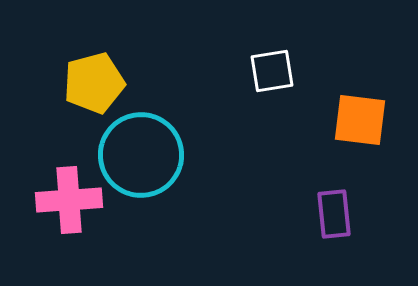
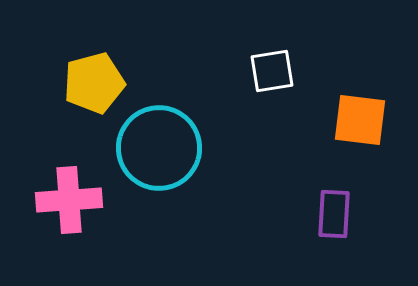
cyan circle: moved 18 px right, 7 px up
purple rectangle: rotated 9 degrees clockwise
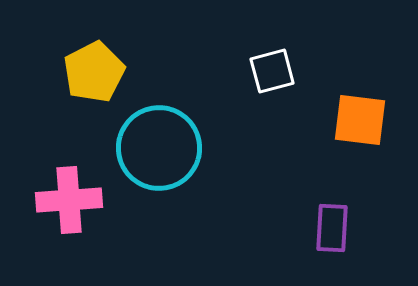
white square: rotated 6 degrees counterclockwise
yellow pentagon: moved 11 px up; rotated 12 degrees counterclockwise
purple rectangle: moved 2 px left, 14 px down
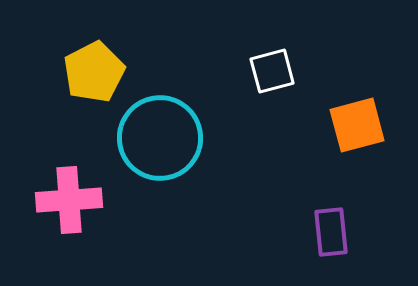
orange square: moved 3 px left, 5 px down; rotated 22 degrees counterclockwise
cyan circle: moved 1 px right, 10 px up
purple rectangle: moved 1 px left, 4 px down; rotated 9 degrees counterclockwise
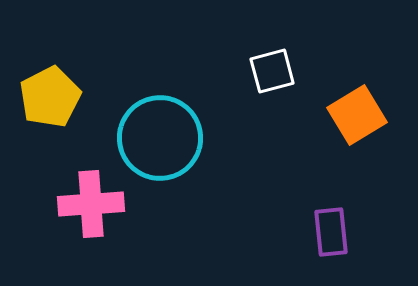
yellow pentagon: moved 44 px left, 25 px down
orange square: moved 10 px up; rotated 16 degrees counterclockwise
pink cross: moved 22 px right, 4 px down
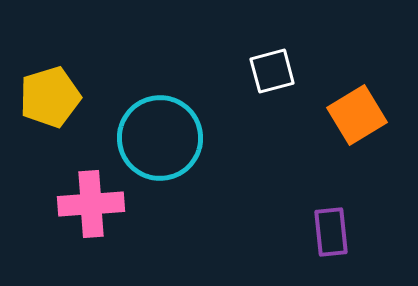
yellow pentagon: rotated 10 degrees clockwise
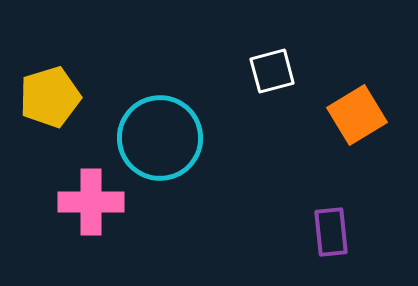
pink cross: moved 2 px up; rotated 4 degrees clockwise
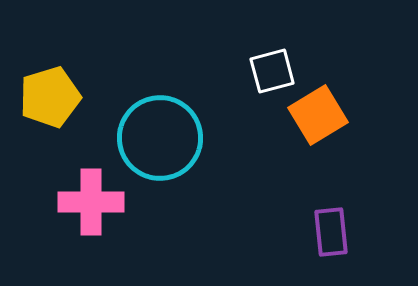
orange square: moved 39 px left
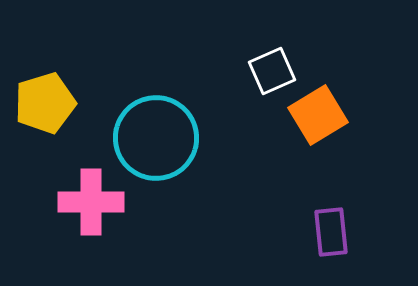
white square: rotated 9 degrees counterclockwise
yellow pentagon: moved 5 px left, 6 px down
cyan circle: moved 4 px left
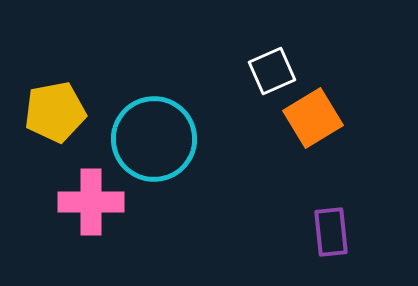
yellow pentagon: moved 10 px right, 9 px down; rotated 6 degrees clockwise
orange square: moved 5 px left, 3 px down
cyan circle: moved 2 px left, 1 px down
